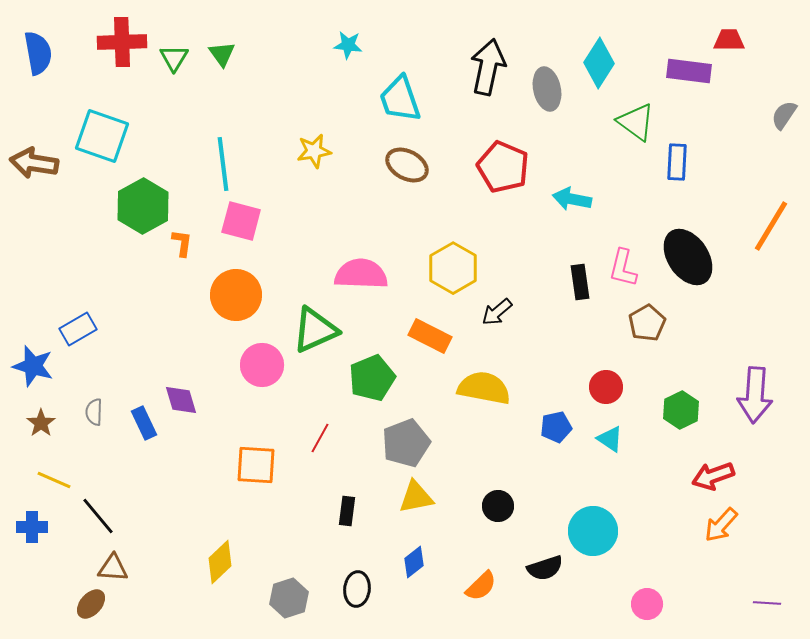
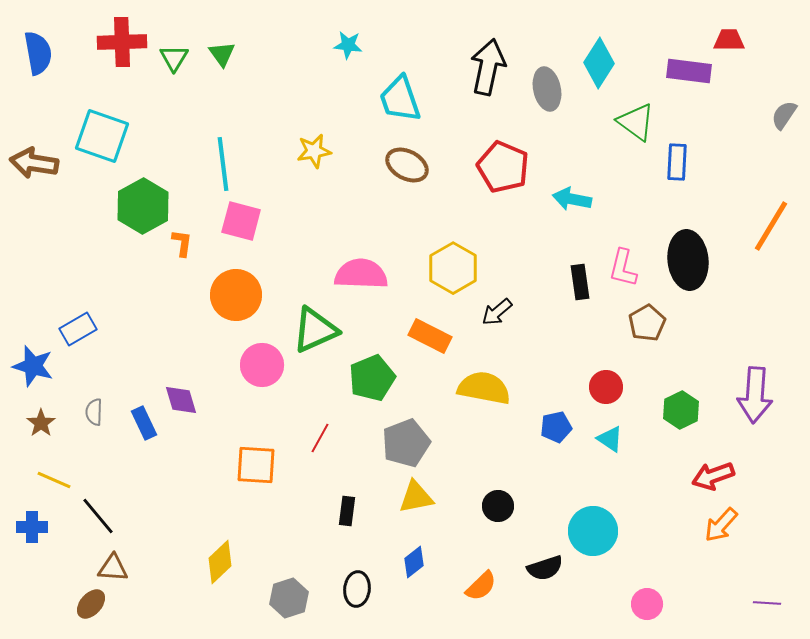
black ellipse at (688, 257): moved 3 px down; rotated 28 degrees clockwise
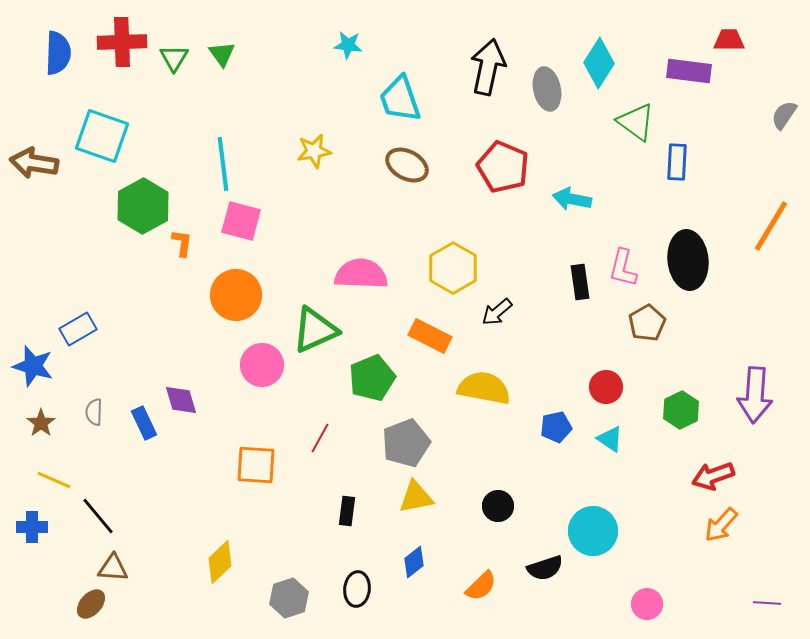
blue semicircle at (38, 53): moved 20 px right; rotated 12 degrees clockwise
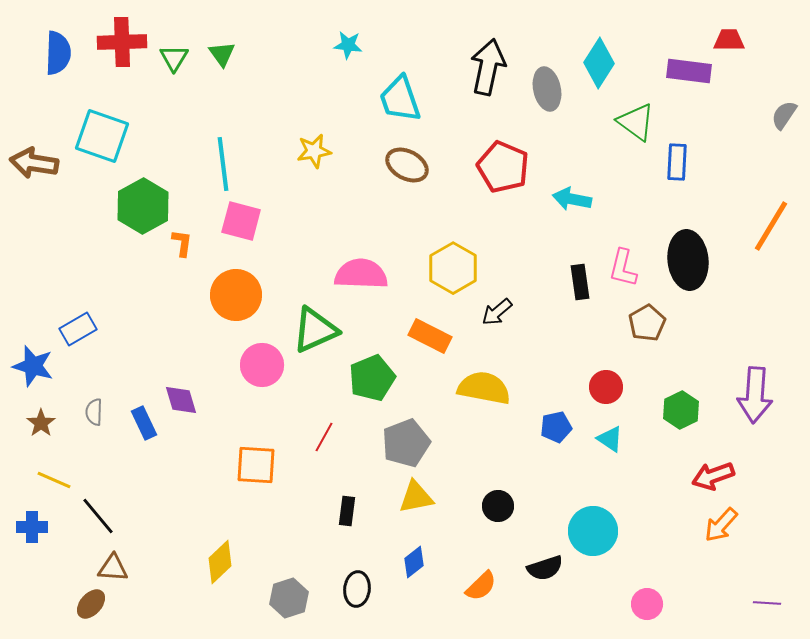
red line at (320, 438): moved 4 px right, 1 px up
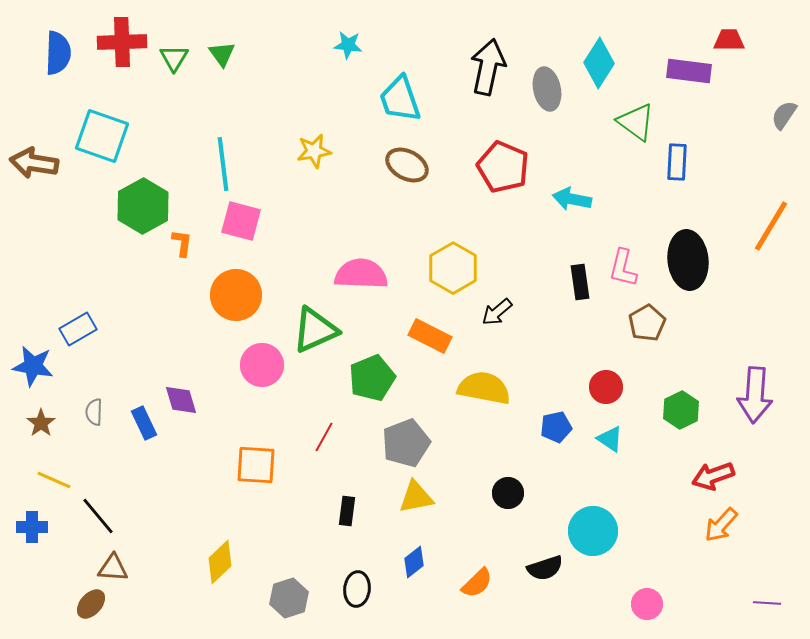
blue star at (33, 366): rotated 6 degrees counterclockwise
black circle at (498, 506): moved 10 px right, 13 px up
orange semicircle at (481, 586): moved 4 px left, 3 px up
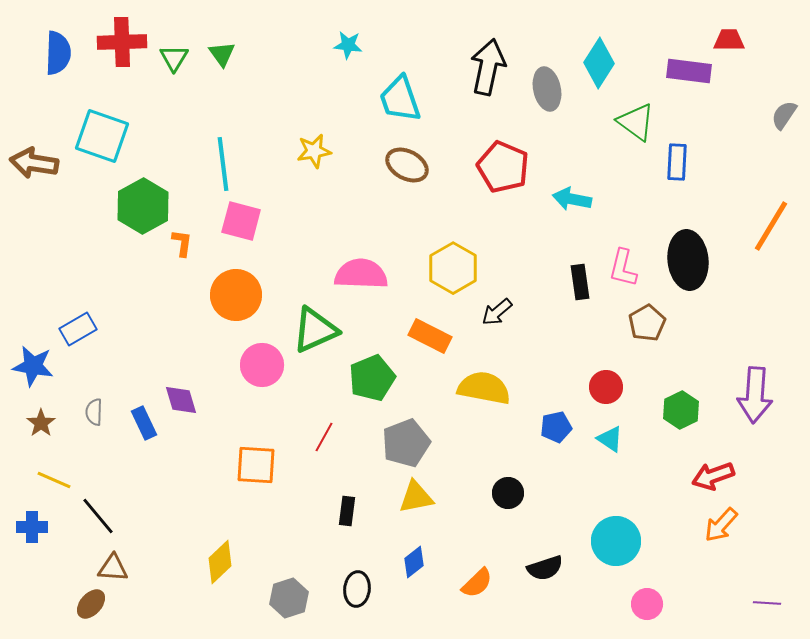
cyan circle at (593, 531): moved 23 px right, 10 px down
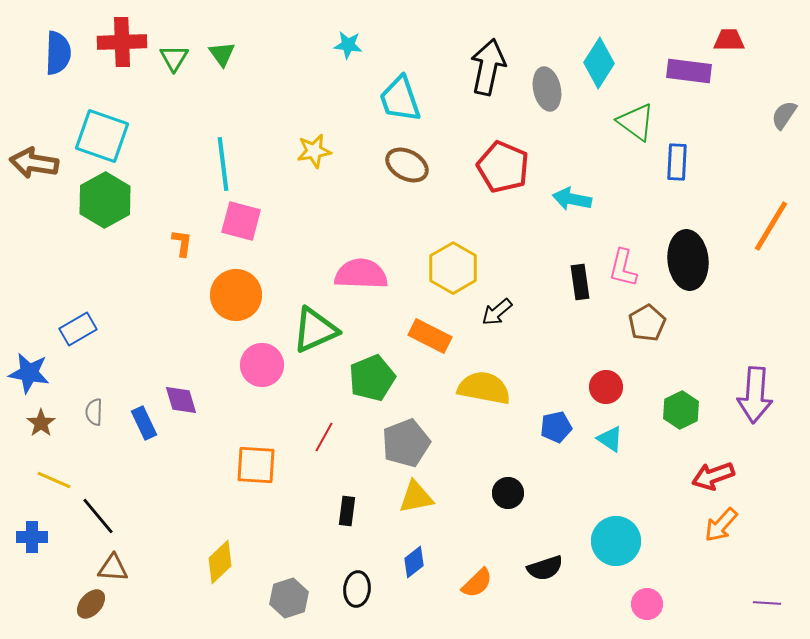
green hexagon at (143, 206): moved 38 px left, 6 px up
blue star at (33, 366): moved 4 px left, 7 px down
blue cross at (32, 527): moved 10 px down
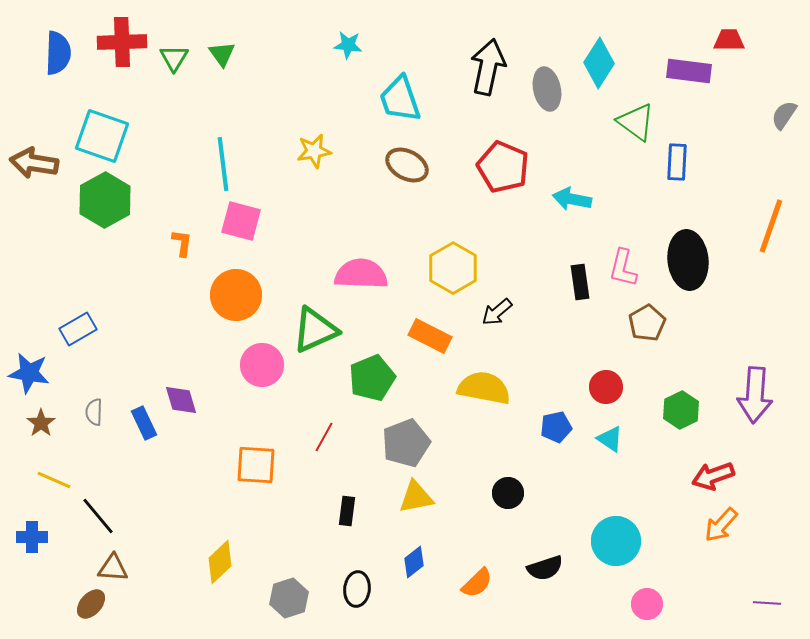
orange line at (771, 226): rotated 12 degrees counterclockwise
